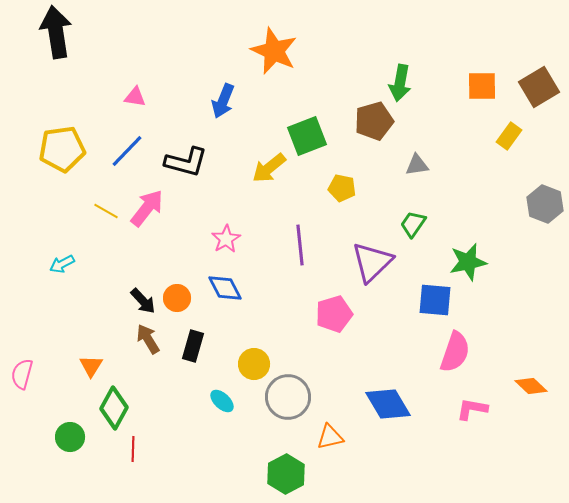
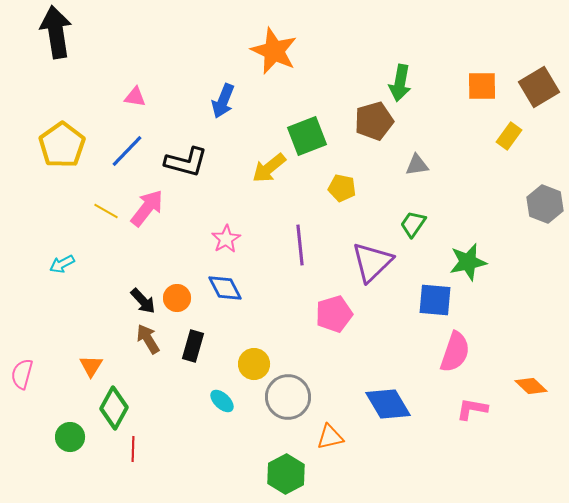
yellow pentagon at (62, 149): moved 4 px up; rotated 27 degrees counterclockwise
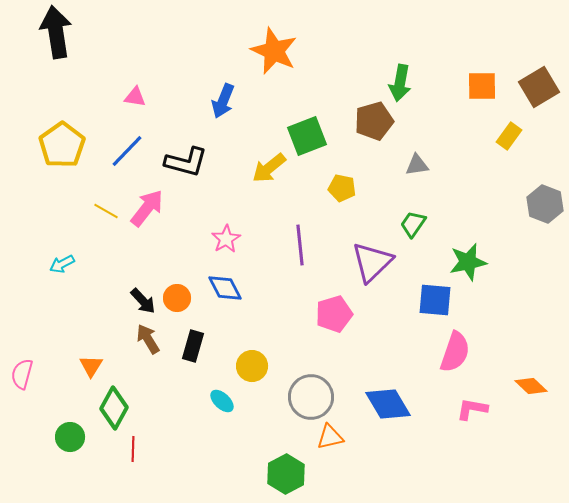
yellow circle at (254, 364): moved 2 px left, 2 px down
gray circle at (288, 397): moved 23 px right
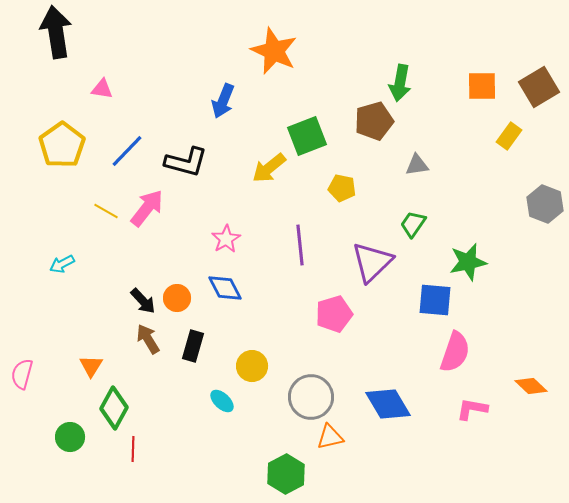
pink triangle at (135, 97): moved 33 px left, 8 px up
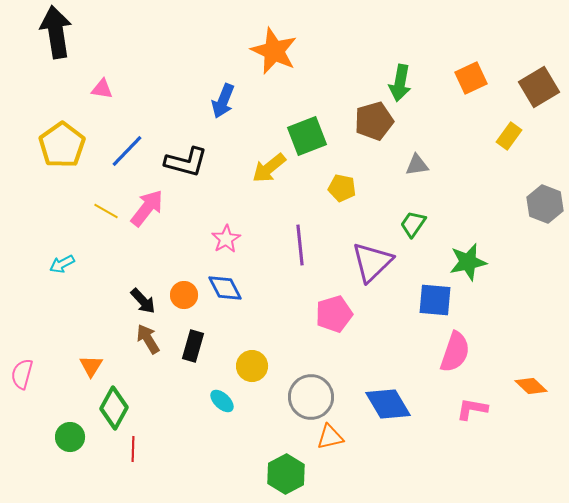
orange square at (482, 86): moved 11 px left, 8 px up; rotated 24 degrees counterclockwise
orange circle at (177, 298): moved 7 px right, 3 px up
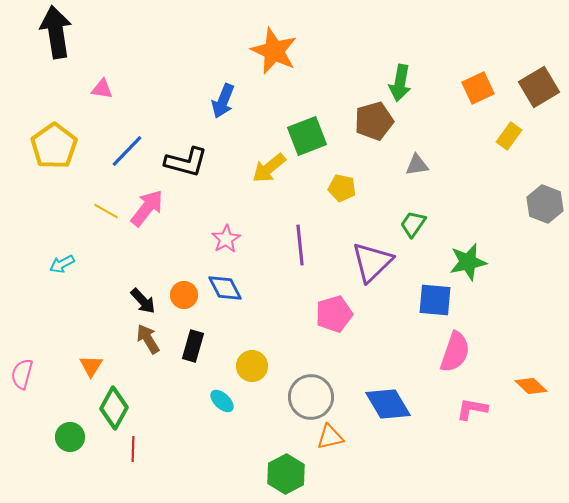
orange square at (471, 78): moved 7 px right, 10 px down
yellow pentagon at (62, 145): moved 8 px left, 1 px down
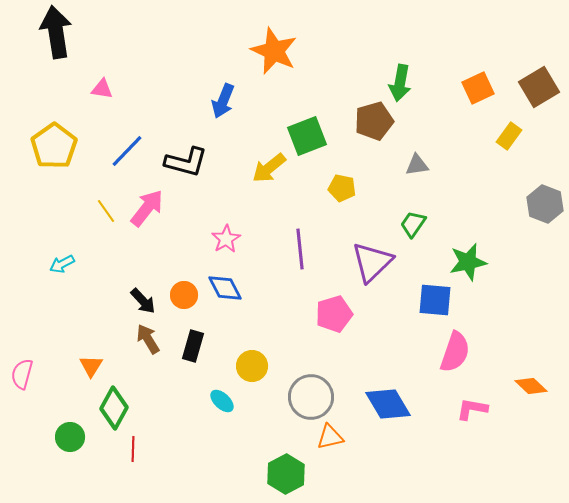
yellow line at (106, 211): rotated 25 degrees clockwise
purple line at (300, 245): moved 4 px down
